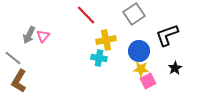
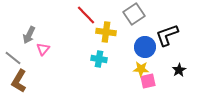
pink triangle: moved 13 px down
yellow cross: moved 8 px up; rotated 18 degrees clockwise
blue circle: moved 6 px right, 4 px up
cyan cross: moved 1 px down
black star: moved 4 px right, 2 px down
pink square: rotated 14 degrees clockwise
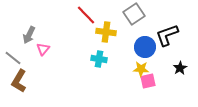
black star: moved 1 px right, 2 px up
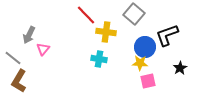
gray square: rotated 15 degrees counterclockwise
yellow star: moved 1 px left, 6 px up
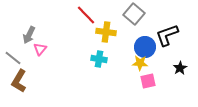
pink triangle: moved 3 px left
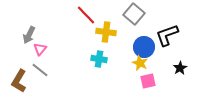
blue circle: moved 1 px left
gray line: moved 27 px right, 12 px down
yellow star: rotated 21 degrees clockwise
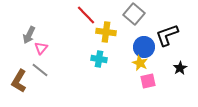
pink triangle: moved 1 px right, 1 px up
